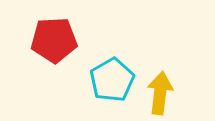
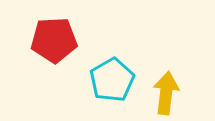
yellow arrow: moved 6 px right
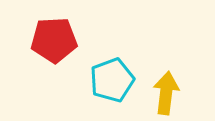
cyan pentagon: rotated 9 degrees clockwise
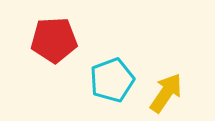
yellow arrow: rotated 27 degrees clockwise
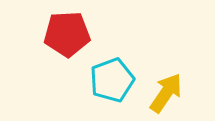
red pentagon: moved 13 px right, 6 px up
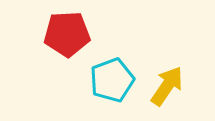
yellow arrow: moved 1 px right, 7 px up
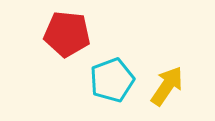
red pentagon: rotated 9 degrees clockwise
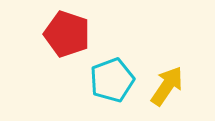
red pentagon: rotated 12 degrees clockwise
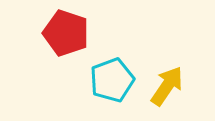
red pentagon: moved 1 px left, 1 px up
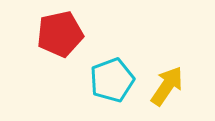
red pentagon: moved 6 px left, 1 px down; rotated 30 degrees counterclockwise
